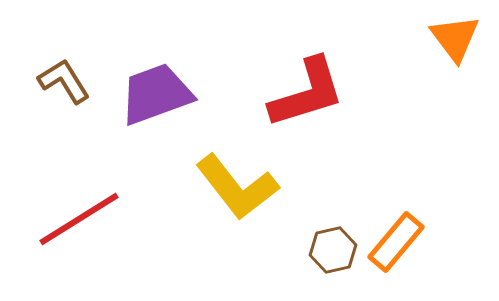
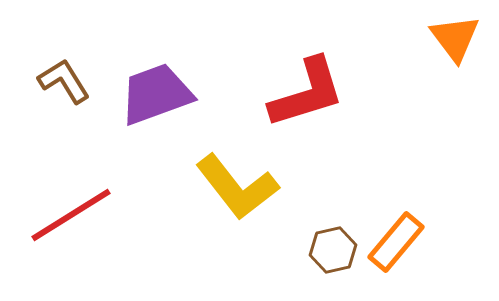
red line: moved 8 px left, 4 px up
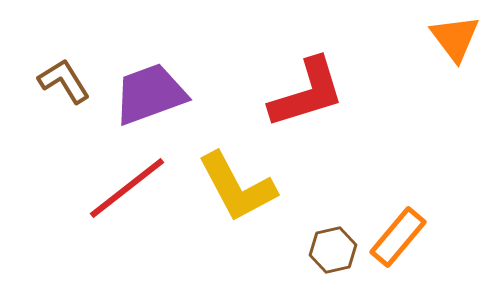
purple trapezoid: moved 6 px left
yellow L-shape: rotated 10 degrees clockwise
red line: moved 56 px right, 27 px up; rotated 6 degrees counterclockwise
orange rectangle: moved 2 px right, 5 px up
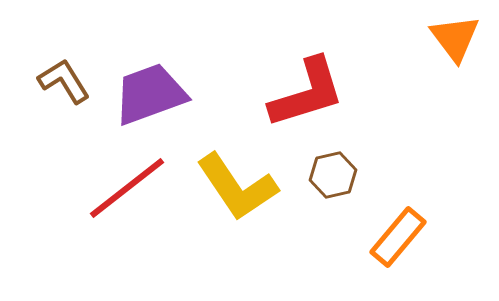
yellow L-shape: rotated 6 degrees counterclockwise
brown hexagon: moved 75 px up
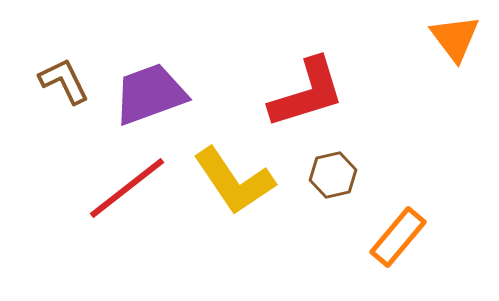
brown L-shape: rotated 6 degrees clockwise
yellow L-shape: moved 3 px left, 6 px up
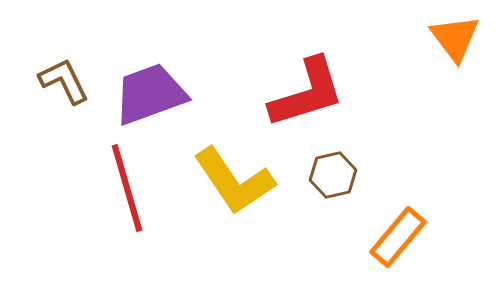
red line: rotated 68 degrees counterclockwise
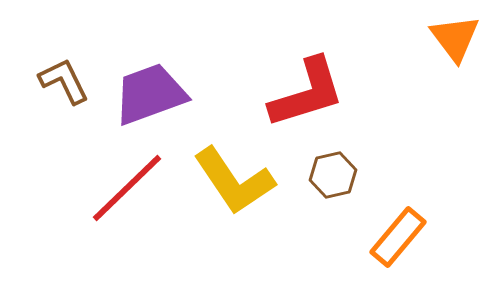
red line: rotated 62 degrees clockwise
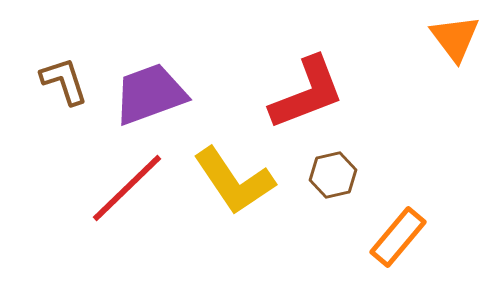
brown L-shape: rotated 8 degrees clockwise
red L-shape: rotated 4 degrees counterclockwise
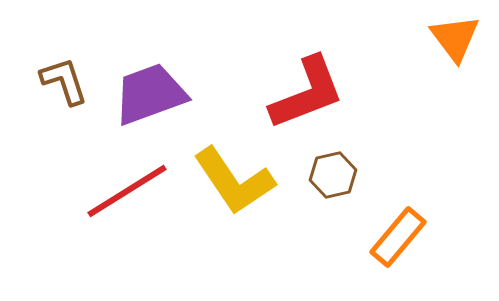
red line: moved 3 px down; rotated 12 degrees clockwise
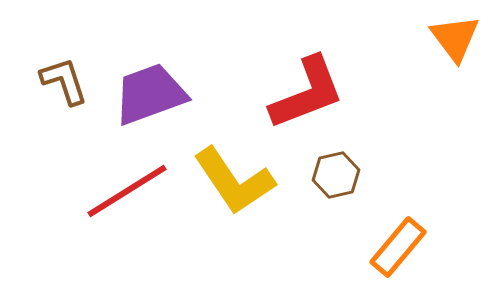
brown hexagon: moved 3 px right
orange rectangle: moved 10 px down
